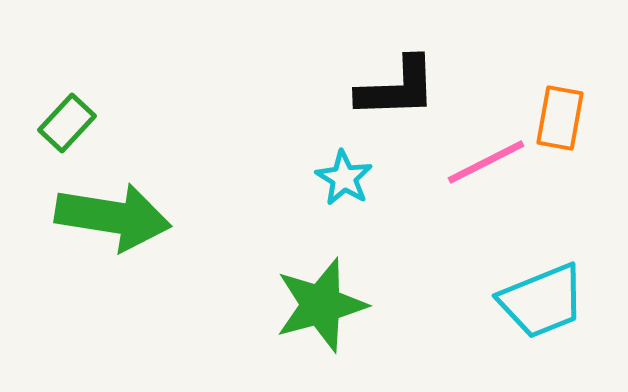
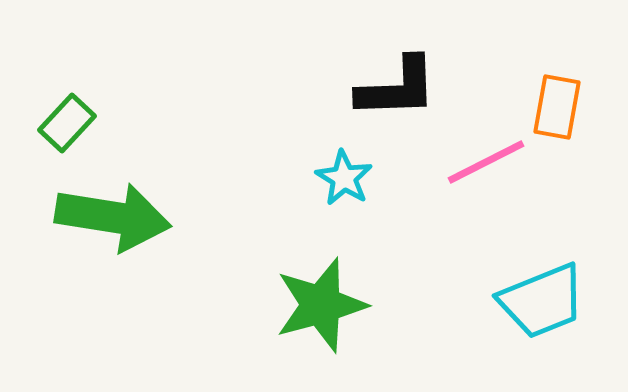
orange rectangle: moved 3 px left, 11 px up
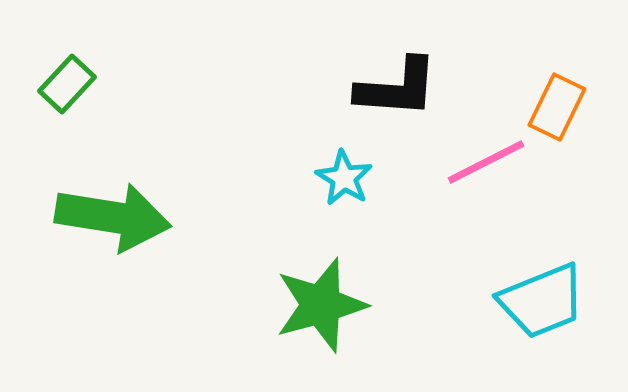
black L-shape: rotated 6 degrees clockwise
orange rectangle: rotated 16 degrees clockwise
green rectangle: moved 39 px up
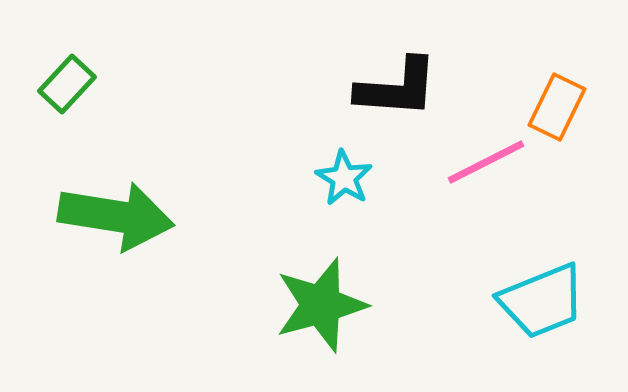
green arrow: moved 3 px right, 1 px up
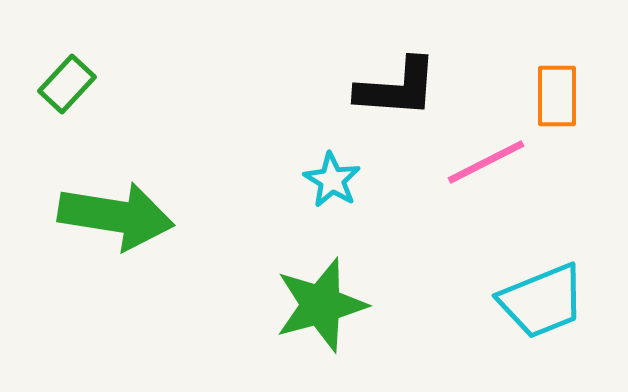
orange rectangle: moved 11 px up; rotated 26 degrees counterclockwise
cyan star: moved 12 px left, 2 px down
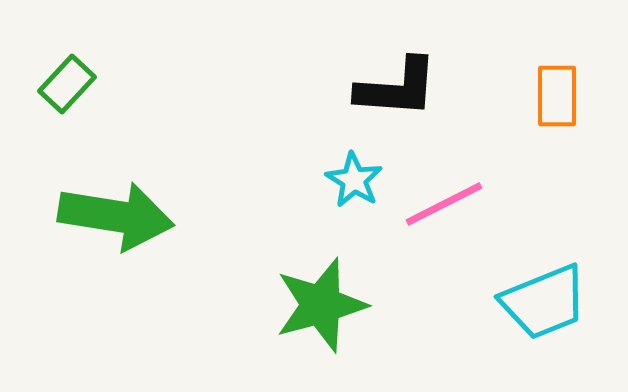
pink line: moved 42 px left, 42 px down
cyan star: moved 22 px right
cyan trapezoid: moved 2 px right, 1 px down
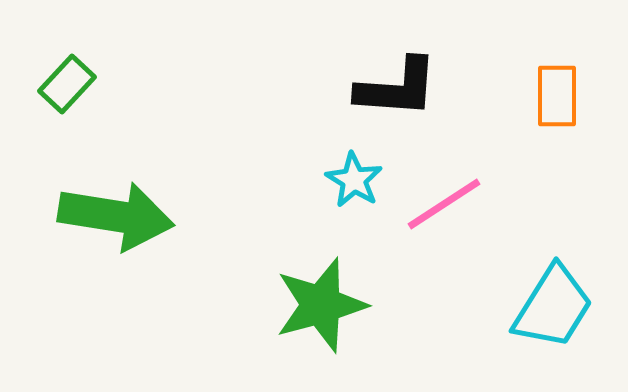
pink line: rotated 6 degrees counterclockwise
cyan trapezoid: moved 9 px right, 5 px down; rotated 36 degrees counterclockwise
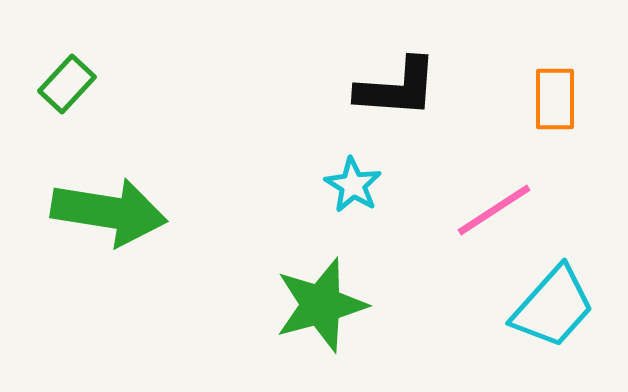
orange rectangle: moved 2 px left, 3 px down
cyan star: moved 1 px left, 5 px down
pink line: moved 50 px right, 6 px down
green arrow: moved 7 px left, 4 px up
cyan trapezoid: rotated 10 degrees clockwise
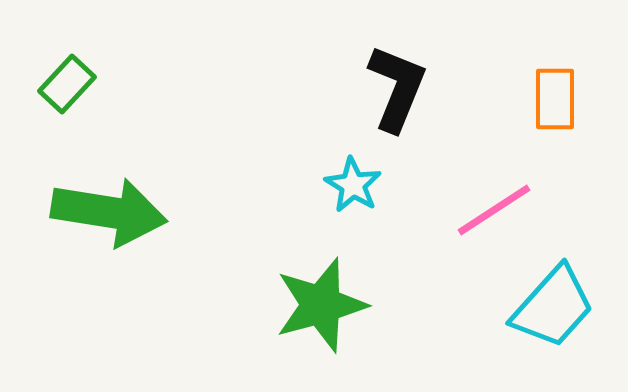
black L-shape: rotated 72 degrees counterclockwise
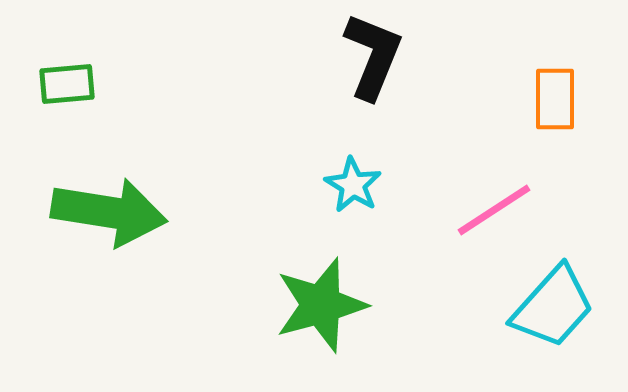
green rectangle: rotated 42 degrees clockwise
black L-shape: moved 24 px left, 32 px up
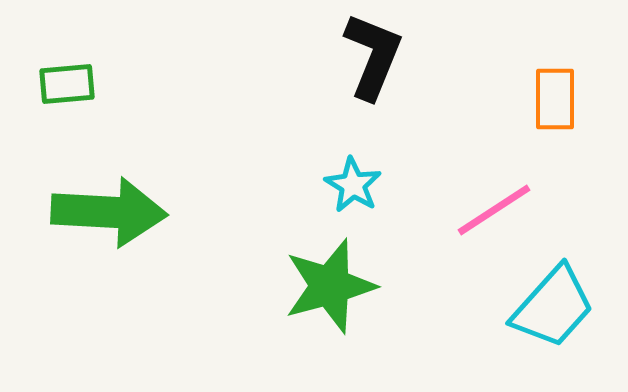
green arrow: rotated 6 degrees counterclockwise
green star: moved 9 px right, 19 px up
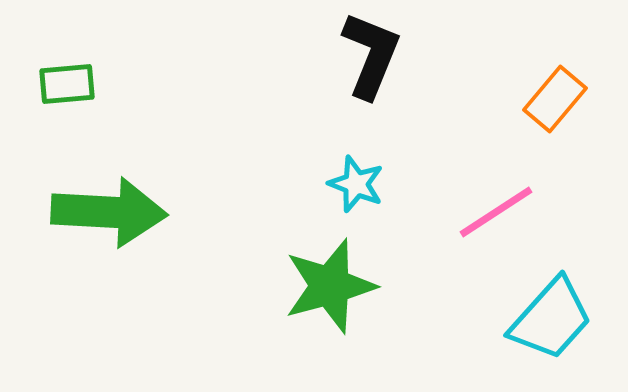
black L-shape: moved 2 px left, 1 px up
orange rectangle: rotated 40 degrees clockwise
cyan star: moved 3 px right, 1 px up; rotated 10 degrees counterclockwise
pink line: moved 2 px right, 2 px down
cyan trapezoid: moved 2 px left, 12 px down
